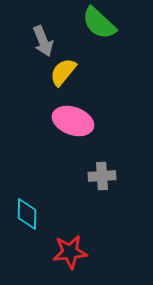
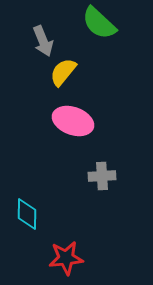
red star: moved 4 px left, 6 px down
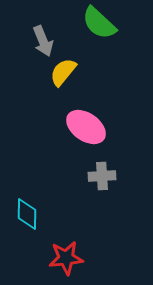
pink ellipse: moved 13 px right, 6 px down; rotated 15 degrees clockwise
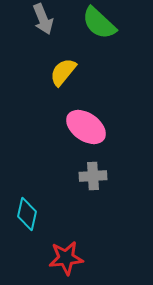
gray arrow: moved 22 px up
gray cross: moved 9 px left
cyan diamond: rotated 12 degrees clockwise
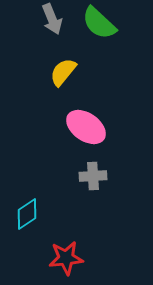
gray arrow: moved 9 px right
cyan diamond: rotated 44 degrees clockwise
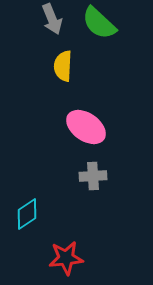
yellow semicircle: moved 6 px up; rotated 36 degrees counterclockwise
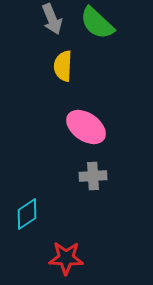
green semicircle: moved 2 px left
red star: rotated 8 degrees clockwise
